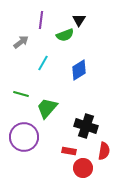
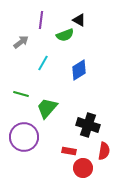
black triangle: rotated 32 degrees counterclockwise
black cross: moved 2 px right, 1 px up
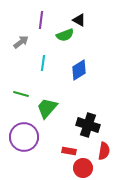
cyan line: rotated 21 degrees counterclockwise
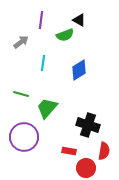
red circle: moved 3 px right
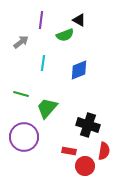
blue diamond: rotated 10 degrees clockwise
red circle: moved 1 px left, 2 px up
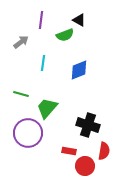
purple circle: moved 4 px right, 4 px up
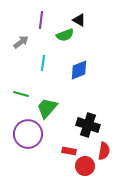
purple circle: moved 1 px down
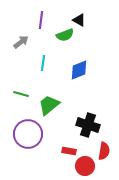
green trapezoid: moved 2 px right, 3 px up; rotated 10 degrees clockwise
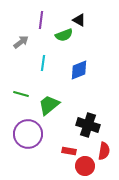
green semicircle: moved 1 px left
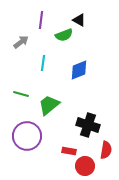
purple circle: moved 1 px left, 2 px down
red semicircle: moved 2 px right, 1 px up
